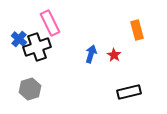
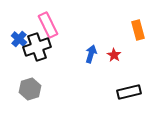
pink rectangle: moved 2 px left, 2 px down
orange rectangle: moved 1 px right
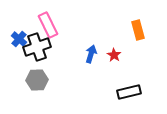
gray hexagon: moved 7 px right, 9 px up; rotated 15 degrees clockwise
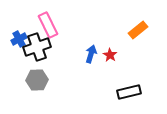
orange rectangle: rotated 66 degrees clockwise
blue cross: rotated 21 degrees clockwise
red star: moved 4 px left
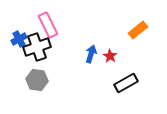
red star: moved 1 px down
gray hexagon: rotated 10 degrees clockwise
black rectangle: moved 3 px left, 9 px up; rotated 15 degrees counterclockwise
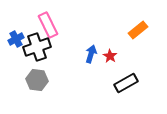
blue cross: moved 3 px left
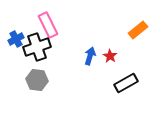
blue arrow: moved 1 px left, 2 px down
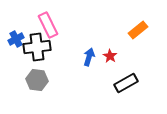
black cross: rotated 12 degrees clockwise
blue arrow: moved 1 px left, 1 px down
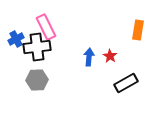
pink rectangle: moved 2 px left, 2 px down
orange rectangle: rotated 42 degrees counterclockwise
blue arrow: rotated 12 degrees counterclockwise
gray hexagon: rotated 10 degrees counterclockwise
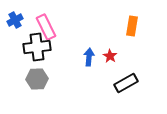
orange rectangle: moved 6 px left, 4 px up
blue cross: moved 1 px left, 19 px up
gray hexagon: moved 1 px up
